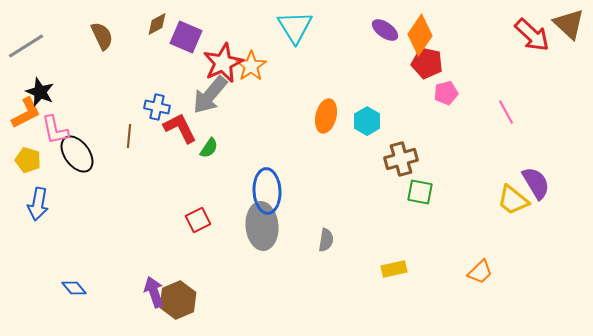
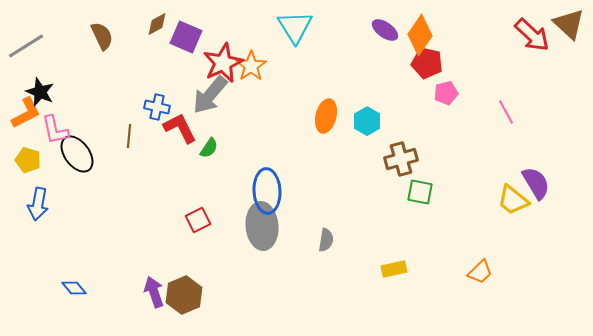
brown hexagon: moved 6 px right, 5 px up
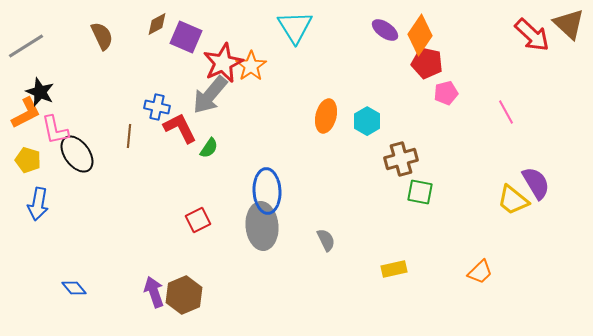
gray semicircle: rotated 35 degrees counterclockwise
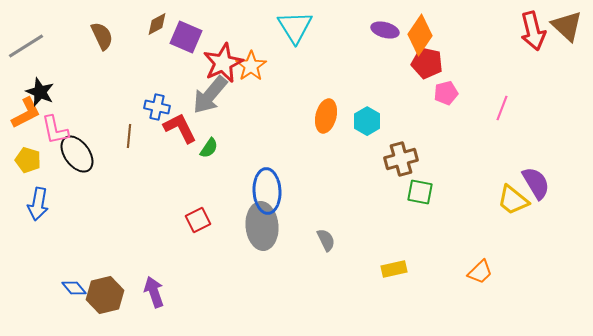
brown triangle: moved 2 px left, 2 px down
purple ellipse: rotated 20 degrees counterclockwise
red arrow: moved 1 px right, 4 px up; rotated 33 degrees clockwise
pink line: moved 4 px left, 4 px up; rotated 50 degrees clockwise
brown hexagon: moved 79 px left; rotated 9 degrees clockwise
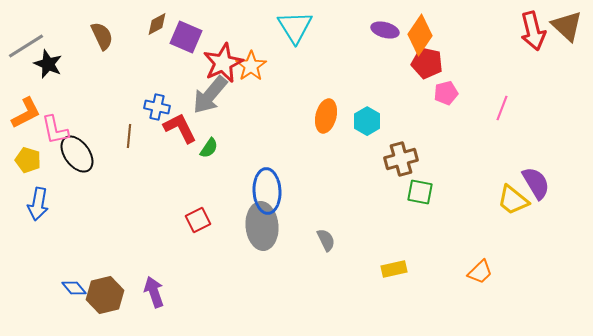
black star: moved 8 px right, 28 px up
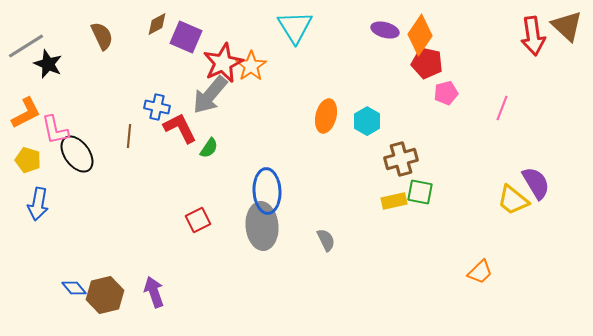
red arrow: moved 5 px down; rotated 6 degrees clockwise
yellow rectangle: moved 68 px up
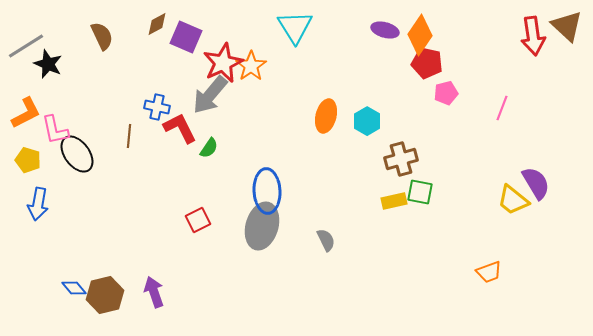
gray ellipse: rotated 21 degrees clockwise
orange trapezoid: moved 9 px right; rotated 24 degrees clockwise
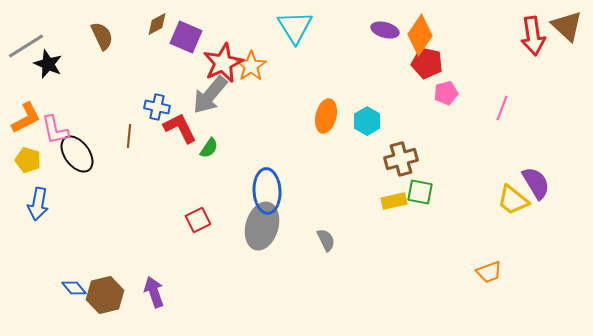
orange L-shape: moved 5 px down
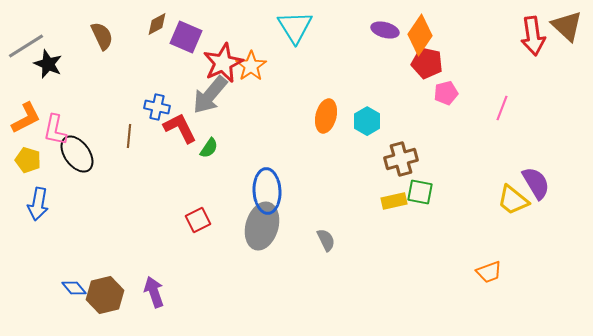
pink L-shape: rotated 24 degrees clockwise
